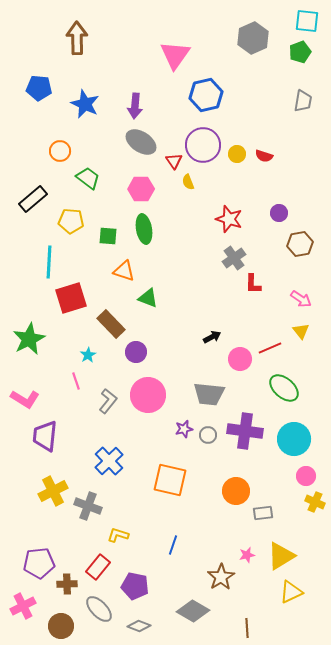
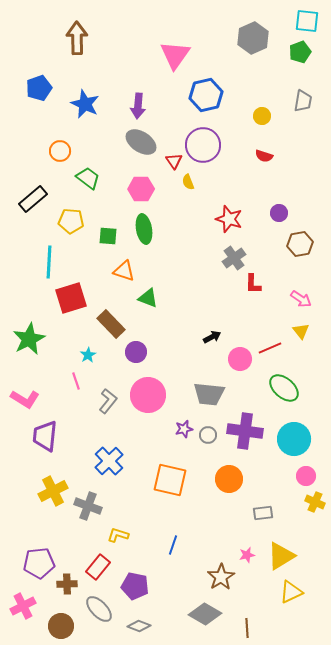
blue pentagon at (39, 88): rotated 25 degrees counterclockwise
purple arrow at (135, 106): moved 3 px right
yellow circle at (237, 154): moved 25 px right, 38 px up
orange circle at (236, 491): moved 7 px left, 12 px up
gray diamond at (193, 611): moved 12 px right, 3 px down
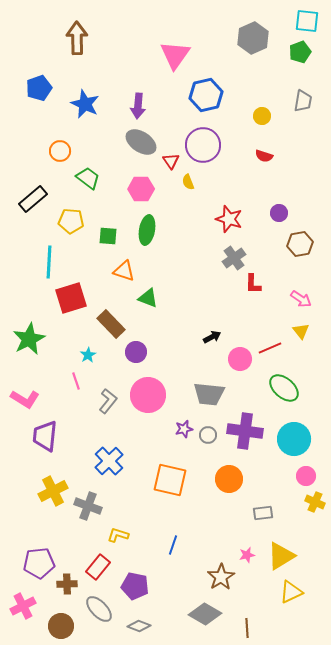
red triangle at (174, 161): moved 3 px left
green ellipse at (144, 229): moved 3 px right, 1 px down; rotated 20 degrees clockwise
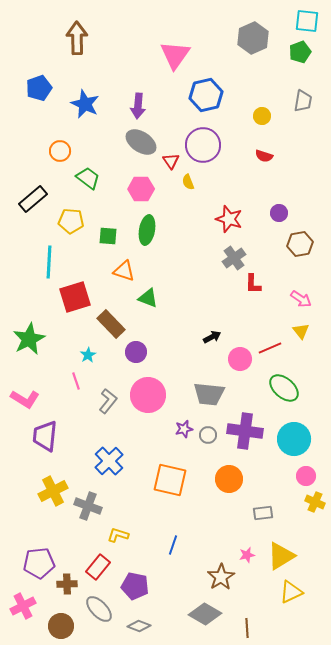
red square at (71, 298): moved 4 px right, 1 px up
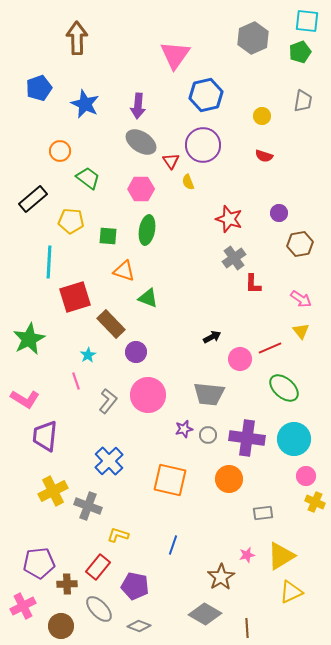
purple cross at (245, 431): moved 2 px right, 7 px down
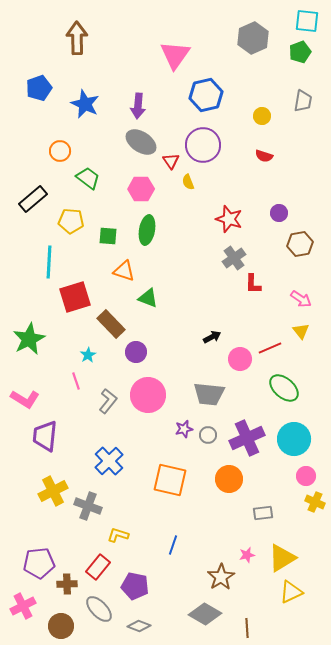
purple cross at (247, 438): rotated 32 degrees counterclockwise
yellow triangle at (281, 556): moved 1 px right, 2 px down
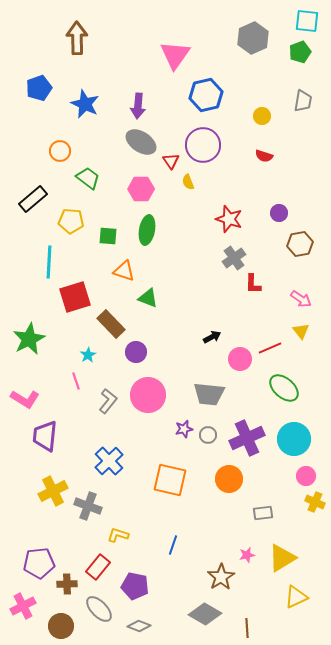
yellow triangle at (291, 592): moved 5 px right, 5 px down
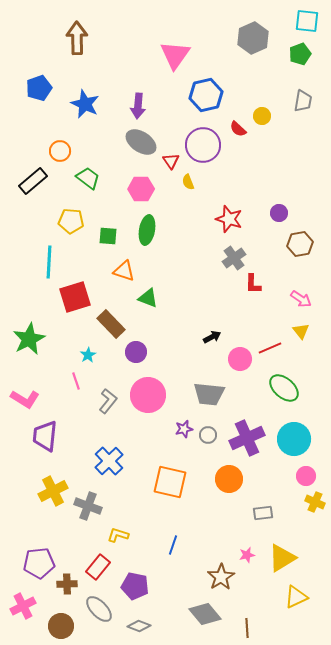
green pentagon at (300, 52): moved 2 px down
red semicircle at (264, 156): moved 26 px left, 27 px up; rotated 24 degrees clockwise
black rectangle at (33, 199): moved 18 px up
orange square at (170, 480): moved 2 px down
gray diamond at (205, 614): rotated 20 degrees clockwise
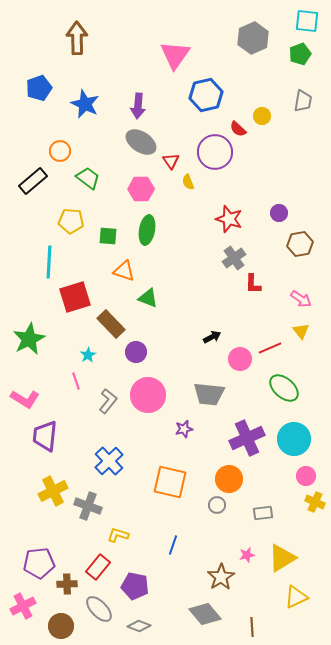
purple circle at (203, 145): moved 12 px right, 7 px down
gray circle at (208, 435): moved 9 px right, 70 px down
brown line at (247, 628): moved 5 px right, 1 px up
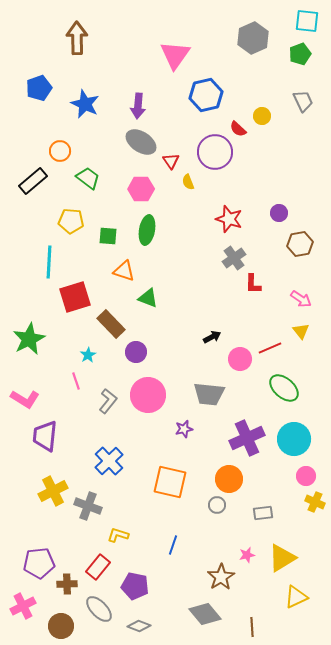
gray trapezoid at (303, 101): rotated 35 degrees counterclockwise
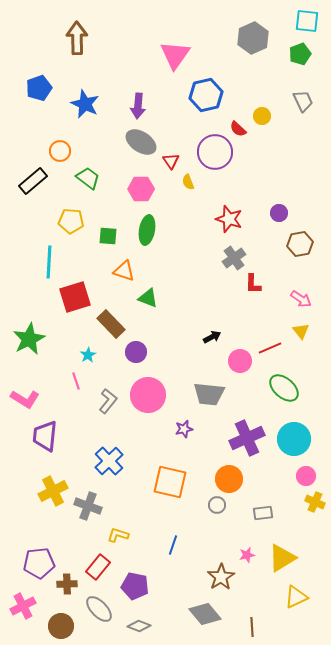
pink circle at (240, 359): moved 2 px down
